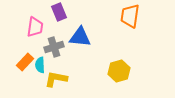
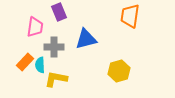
blue triangle: moved 6 px right, 2 px down; rotated 20 degrees counterclockwise
gray cross: rotated 18 degrees clockwise
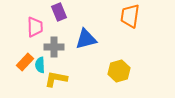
pink trapezoid: rotated 10 degrees counterclockwise
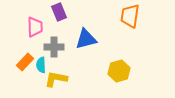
cyan semicircle: moved 1 px right
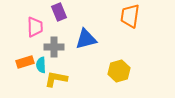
orange rectangle: rotated 30 degrees clockwise
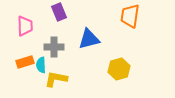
pink trapezoid: moved 10 px left, 1 px up
blue triangle: moved 3 px right
yellow hexagon: moved 2 px up
